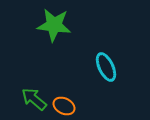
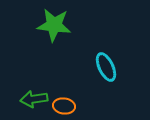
green arrow: rotated 48 degrees counterclockwise
orange ellipse: rotated 20 degrees counterclockwise
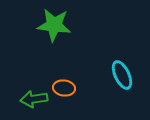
cyan ellipse: moved 16 px right, 8 px down
orange ellipse: moved 18 px up
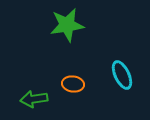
green star: moved 13 px right; rotated 16 degrees counterclockwise
orange ellipse: moved 9 px right, 4 px up
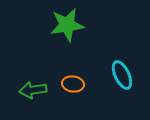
green arrow: moved 1 px left, 9 px up
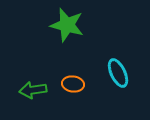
green star: rotated 24 degrees clockwise
cyan ellipse: moved 4 px left, 2 px up
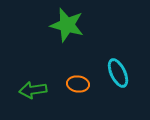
orange ellipse: moved 5 px right
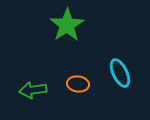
green star: rotated 24 degrees clockwise
cyan ellipse: moved 2 px right
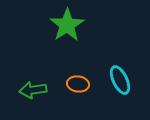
cyan ellipse: moved 7 px down
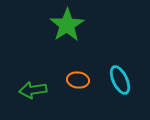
orange ellipse: moved 4 px up
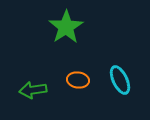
green star: moved 1 px left, 2 px down
